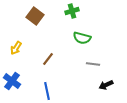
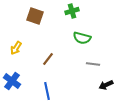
brown square: rotated 18 degrees counterclockwise
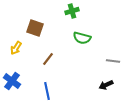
brown square: moved 12 px down
gray line: moved 20 px right, 3 px up
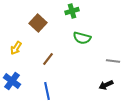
brown square: moved 3 px right, 5 px up; rotated 24 degrees clockwise
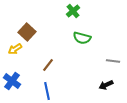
green cross: moved 1 px right; rotated 24 degrees counterclockwise
brown square: moved 11 px left, 9 px down
yellow arrow: moved 1 px left, 1 px down; rotated 24 degrees clockwise
brown line: moved 6 px down
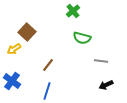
yellow arrow: moved 1 px left
gray line: moved 12 px left
blue line: rotated 30 degrees clockwise
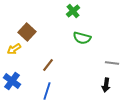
gray line: moved 11 px right, 2 px down
black arrow: rotated 56 degrees counterclockwise
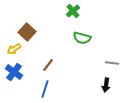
blue cross: moved 2 px right, 9 px up
blue line: moved 2 px left, 2 px up
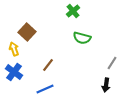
yellow arrow: rotated 104 degrees clockwise
gray line: rotated 64 degrees counterclockwise
blue line: rotated 48 degrees clockwise
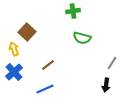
green cross: rotated 32 degrees clockwise
brown line: rotated 16 degrees clockwise
blue cross: rotated 12 degrees clockwise
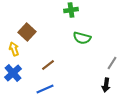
green cross: moved 2 px left, 1 px up
blue cross: moved 1 px left, 1 px down
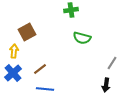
brown square: rotated 18 degrees clockwise
yellow arrow: moved 2 px down; rotated 24 degrees clockwise
brown line: moved 8 px left, 4 px down
blue line: rotated 30 degrees clockwise
